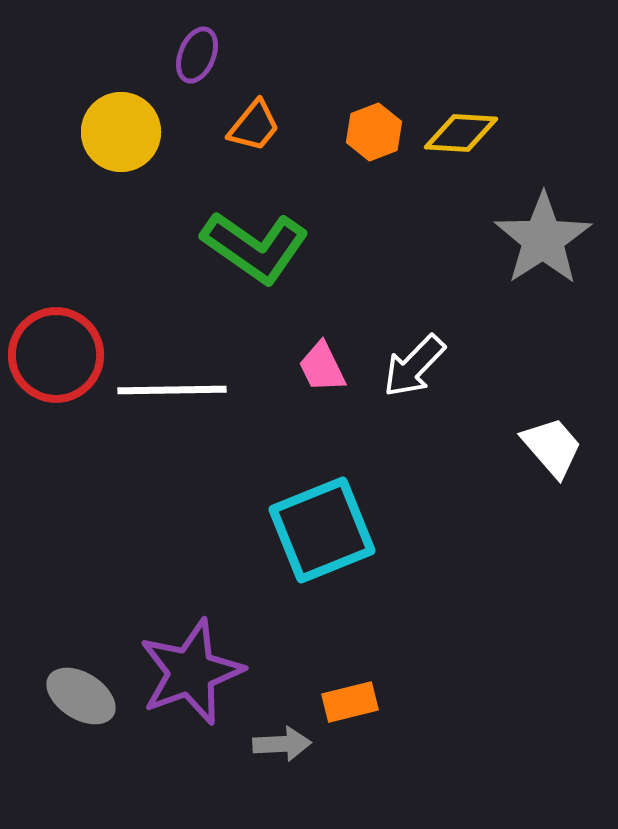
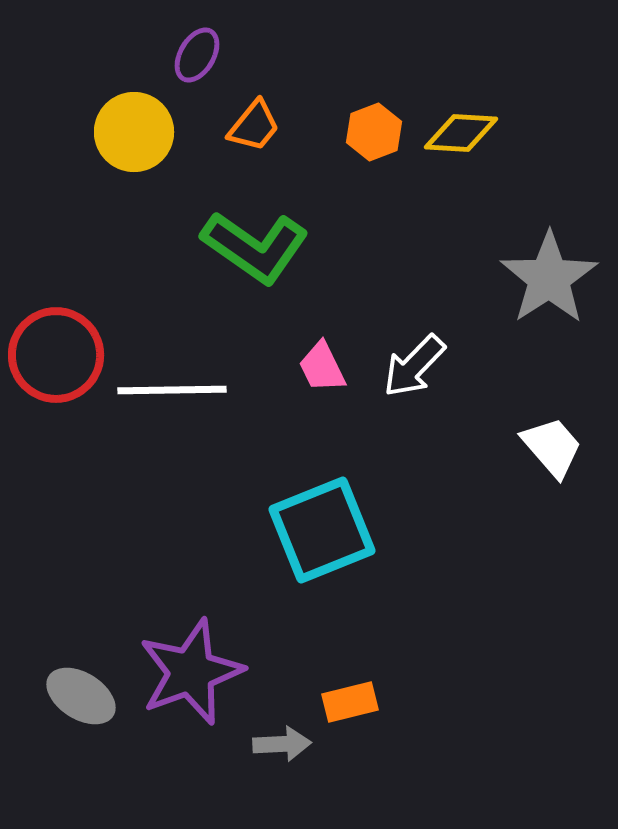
purple ellipse: rotated 8 degrees clockwise
yellow circle: moved 13 px right
gray star: moved 6 px right, 39 px down
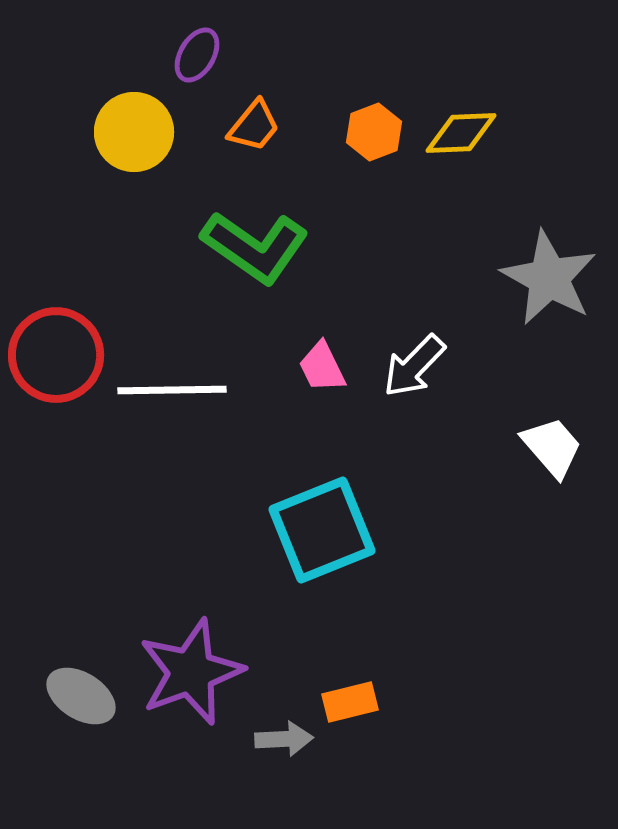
yellow diamond: rotated 6 degrees counterclockwise
gray star: rotated 10 degrees counterclockwise
gray arrow: moved 2 px right, 5 px up
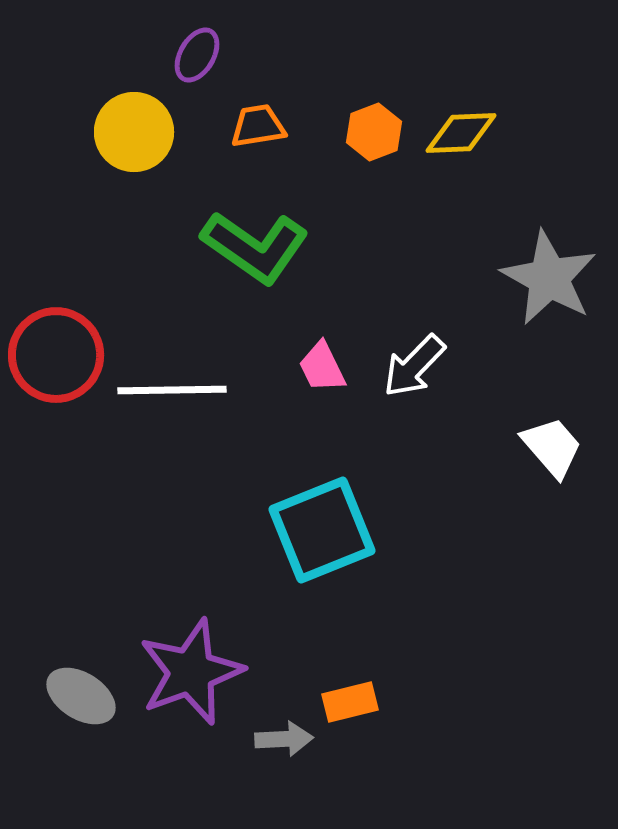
orange trapezoid: moved 4 px right; rotated 138 degrees counterclockwise
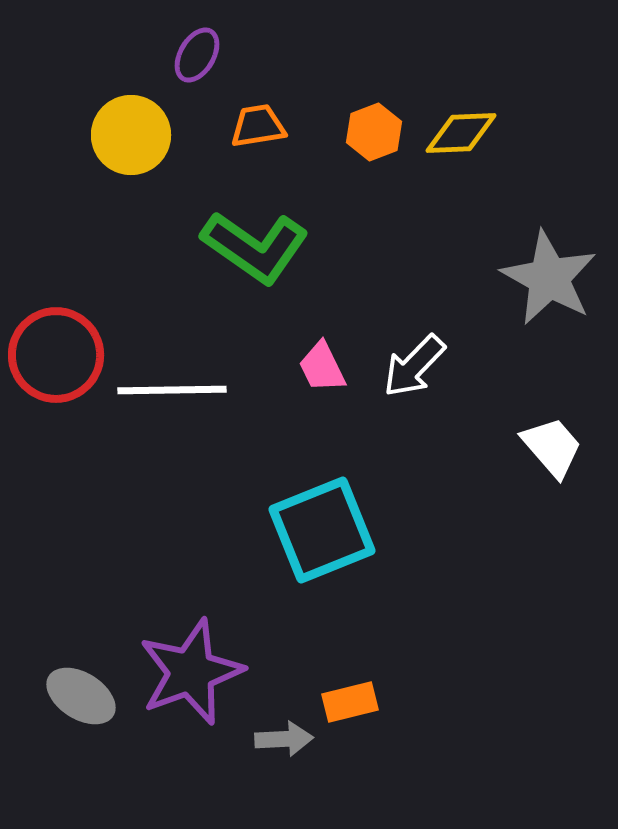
yellow circle: moved 3 px left, 3 px down
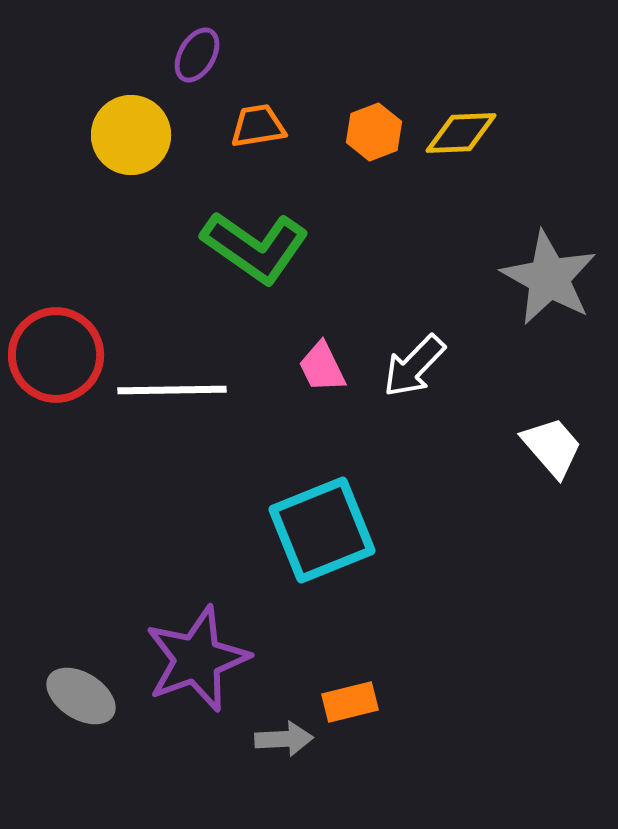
purple star: moved 6 px right, 13 px up
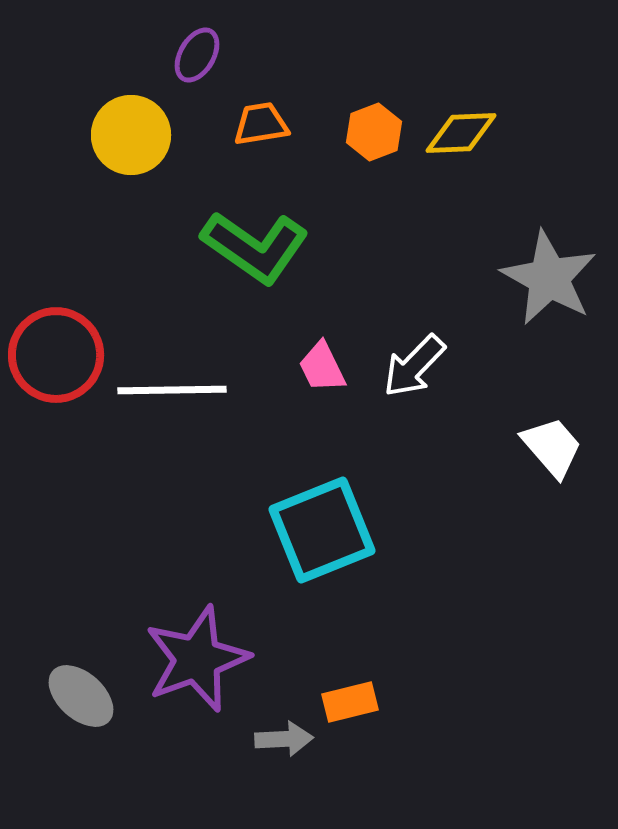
orange trapezoid: moved 3 px right, 2 px up
gray ellipse: rotated 10 degrees clockwise
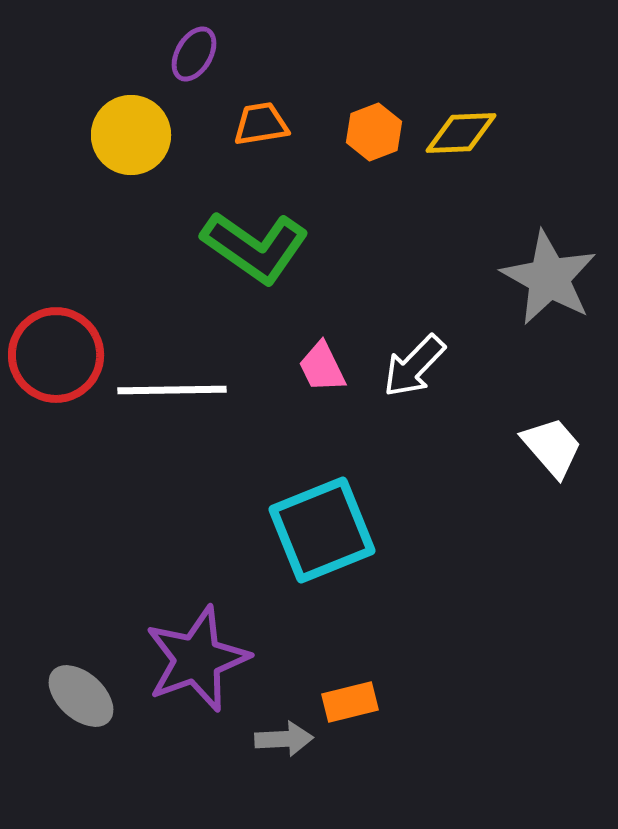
purple ellipse: moved 3 px left, 1 px up
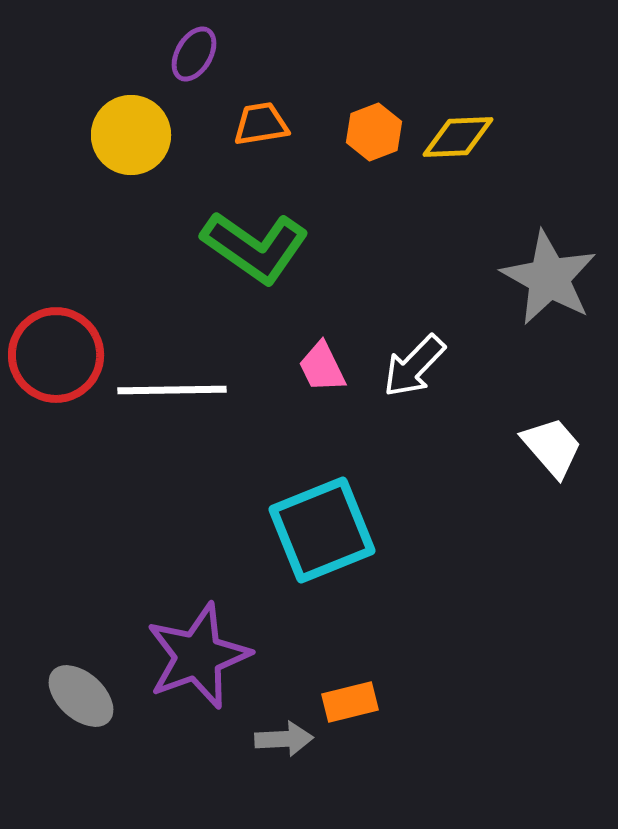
yellow diamond: moved 3 px left, 4 px down
purple star: moved 1 px right, 3 px up
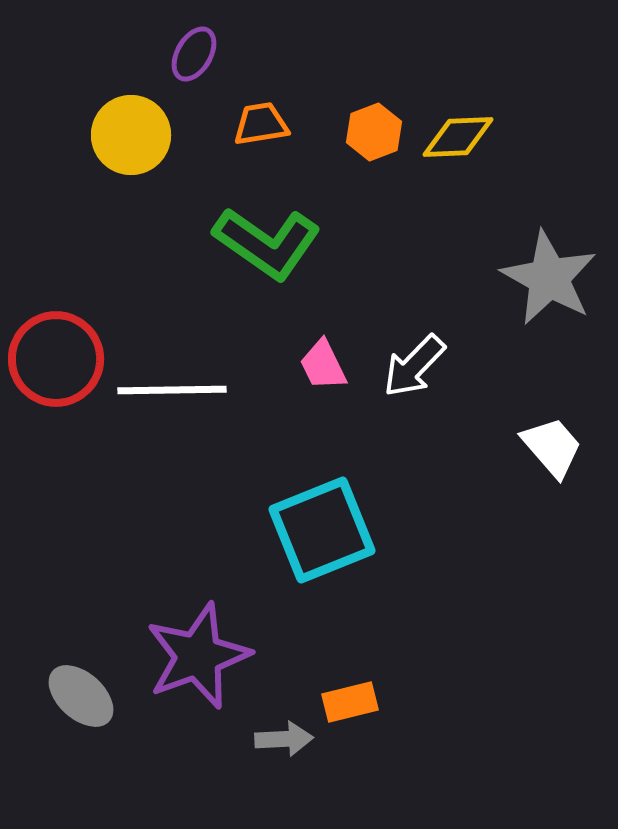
green L-shape: moved 12 px right, 4 px up
red circle: moved 4 px down
pink trapezoid: moved 1 px right, 2 px up
